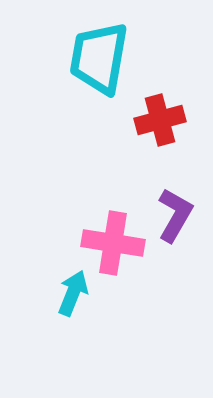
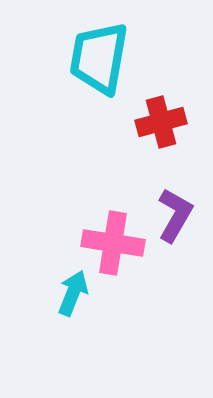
red cross: moved 1 px right, 2 px down
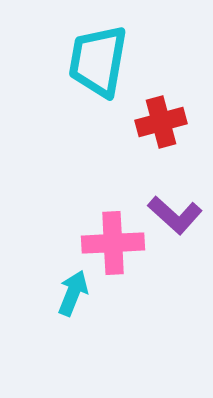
cyan trapezoid: moved 1 px left, 3 px down
purple L-shape: rotated 102 degrees clockwise
pink cross: rotated 12 degrees counterclockwise
